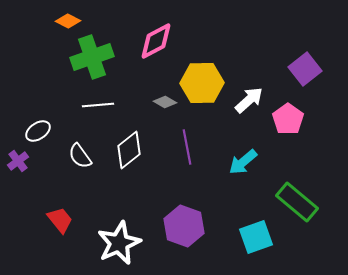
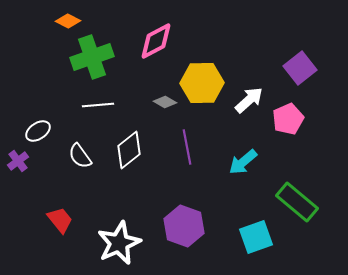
purple square: moved 5 px left, 1 px up
pink pentagon: rotated 12 degrees clockwise
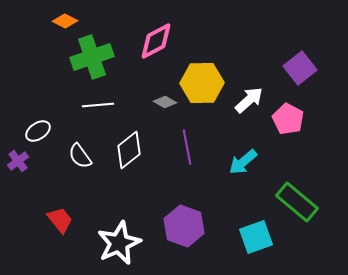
orange diamond: moved 3 px left
pink pentagon: rotated 20 degrees counterclockwise
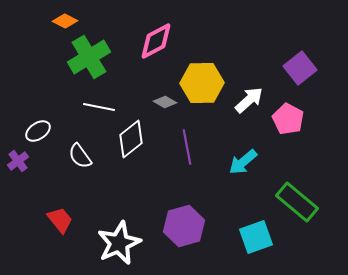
green cross: moved 3 px left; rotated 12 degrees counterclockwise
white line: moved 1 px right, 2 px down; rotated 16 degrees clockwise
white diamond: moved 2 px right, 11 px up
purple hexagon: rotated 24 degrees clockwise
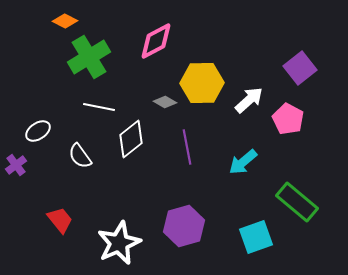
purple cross: moved 2 px left, 4 px down
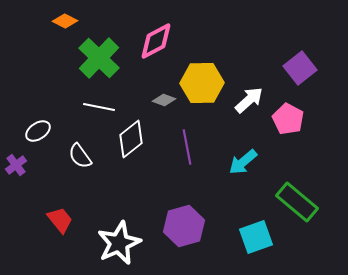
green cross: moved 10 px right, 1 px down; rotated 15 degrees counterclockwise
gray diamond: moved 1 px left, 2 px up; rotated 10 degrees counterclockwise
